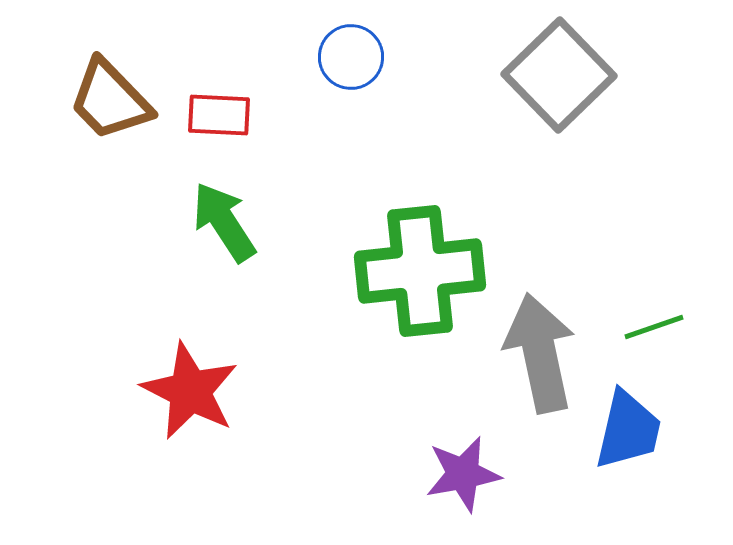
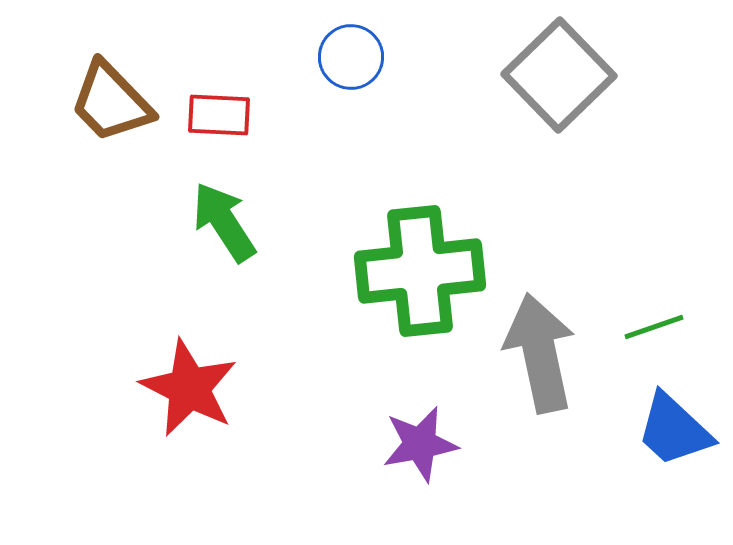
brown trapezoid: moved 1 px right, 2 px down
red star: moved 1 px left, 3 px up
blue trapezoid: moved 46 px right; rotated 120 degrees clockwise
purple star: moved 43 px left, 30 px up
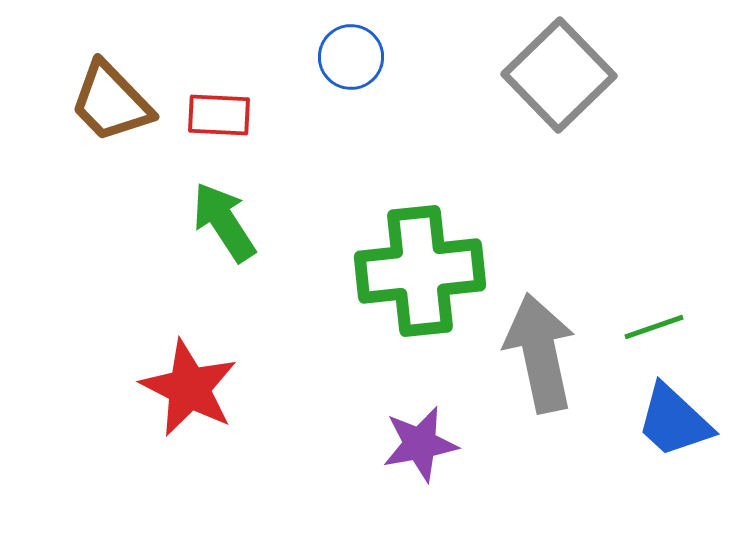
blue trapezoid: moved 9 px up
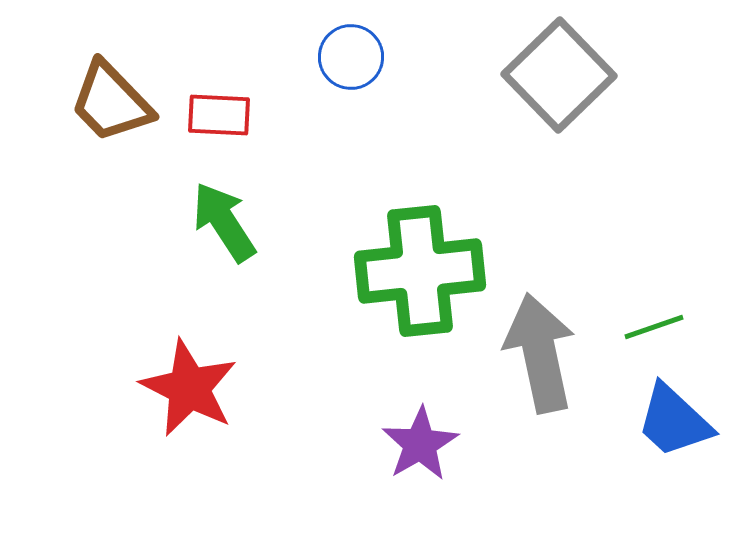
purple star: rotated 20 degrees counterclockwise
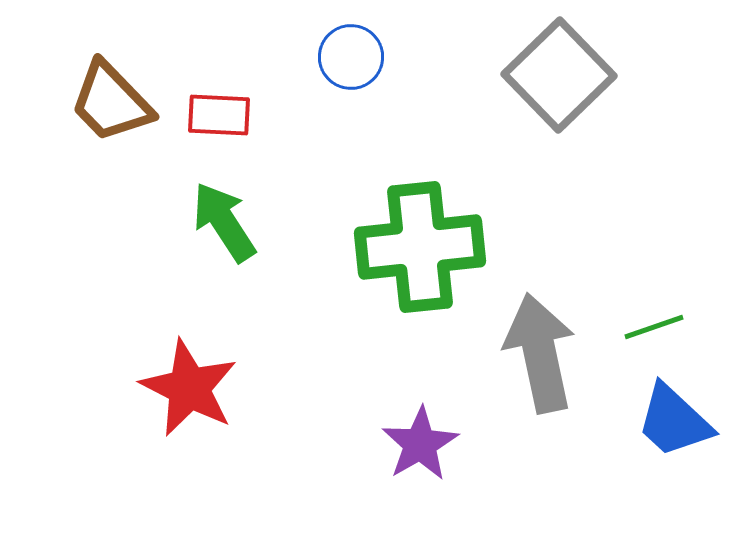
green cross: moved 24 px up
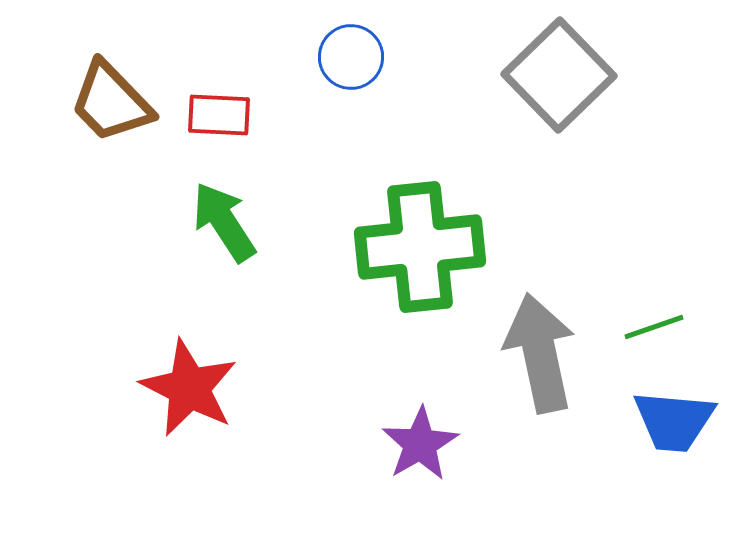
blue trapezoid: rotated 38 degrees counterclockwise
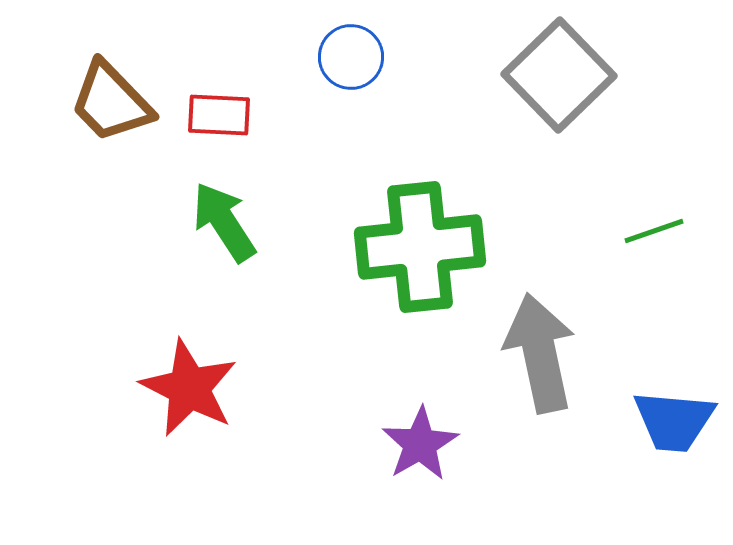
green line: moved 96 px up
